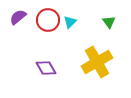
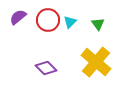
green triangle: moved 11 px left, 2 px down
yellow cross: moved 1 px left; rotated 20 degrees counterclockwise
purple diamond: rotated 15 degrees counterclockwise
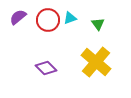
cyan triangle: moved 4 px up; rotated 24 degrees clockwise
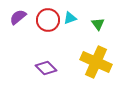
yellow cross: rotated 16 degrees counterclockwise
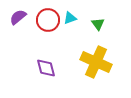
purple diamond: rotated 30 degrees clockwise
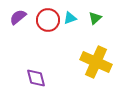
green triangle: moved 3 px left, 6 px up; rotated 24 degrees clockwise
purple diamond: moved 10 px left, 10 px down
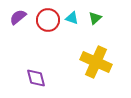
cyan triangle: moved 2 px right; rotated 40 degrees clockwise
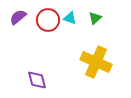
cyan triangle: moved 2 px left
purple diamond: moved 1 px right, 2 px down
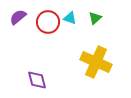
red circle: moved 2 px down
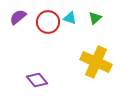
purple diamond: rotated 25 degrees counterclockwise
